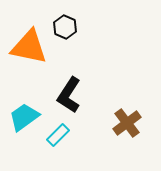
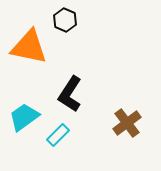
black hexagon: moved 7 px up
black L-shape: moved 1 px right, 1 px up
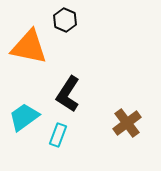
black L-shape: moved 2 px left
cyan rectangle: rotated 25 degrees counterclockwise
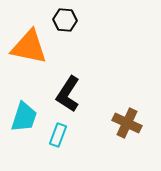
black hexagon: rotated 20 degrees counterclockwise
cyan trapezoid: rotated 144 degrees clockwise
brown cross: rotated 28 degrees counterclockwise
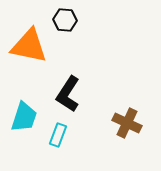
orange triangle: moved 1 px up
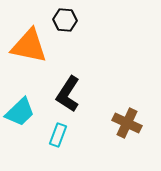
cyan trapezoid: moved 4 px left, 5 px up; rotated 28 degrees clockwise
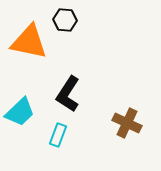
orange triangle: moved 4 px up
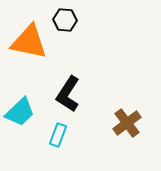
brown cross: rotated 28 degrees clockwise
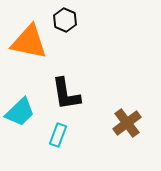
black hexagon: rotated 20 degrees clockwise
black L-shape: moved 2 px left; rotated 42 degrees counterclockwise
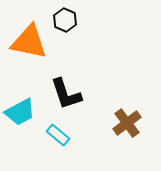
black L-shape: rotated 9 degrees counterclockwise
cyan trapezoid: rotated 16 degrees clockwise
cyan rectangle: rotated 70 degrees counterclockwise
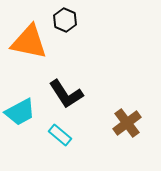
black L-shape: rotated 15 degrees counterclockwise
cyan rectangle: moved 2 px right
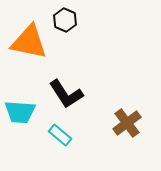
cyan trapezoid: rotated 32 degrees clockwise
